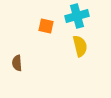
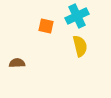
cyan cross: rotated 10 degrees counterclockwise
brown semicircle: rotated 91 degrees clockwise
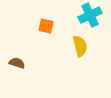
cyan cross: moved 13 px right, 1 px up
brown semicircle: rotated 21 degrees clockwise
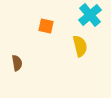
cyan cross: rotated 15 degrees counterclockwise
brown semicircle: rotated 63 degrees clockwise
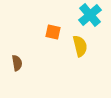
orange square: moved 7 px right, 6 px down
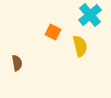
orange square: rotated 14 degrees clockwise
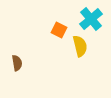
cyan cross: moved 1 px right, 4 px down
orange square: moved 6 px right, 2 px up
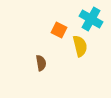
cyan cross: rotated 20 degrees counterclockwise
brown semicircle: moved 24 px right
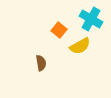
orange square: rotated 14 degrees clockwise
yellow semicircle: rotated 75 degrees clockwise
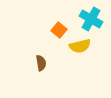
yellow semicircle: rotated 15 degrees clockwise
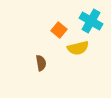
cyan cross: moved 2 px down
yellow semicircle: moved 2 px left, 2 px down
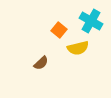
brown semicircle: rotated 56 degrees clockwise
